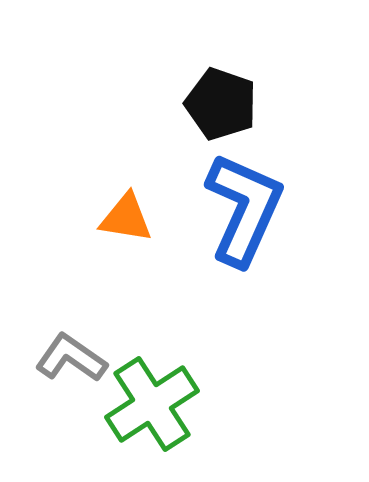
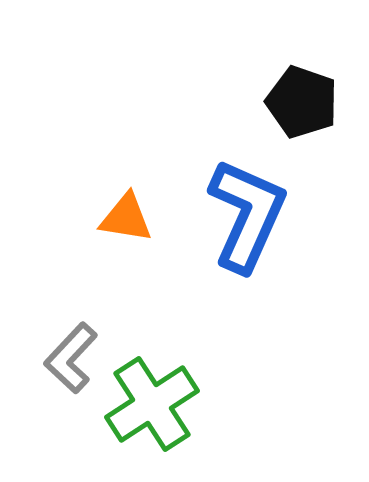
black pentagon: moved 81 px right, 2 px up
blue L-shape: moved 3 px right, 6 px down
gray L-shape: rotated 82 degrees counterclockwise
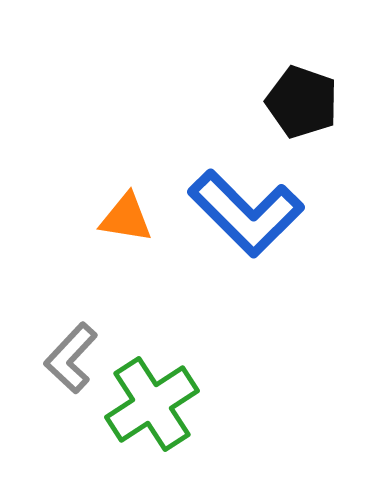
blue L-shape: moved 1 px left, 2 px up; rotated 111 degrees clockwise
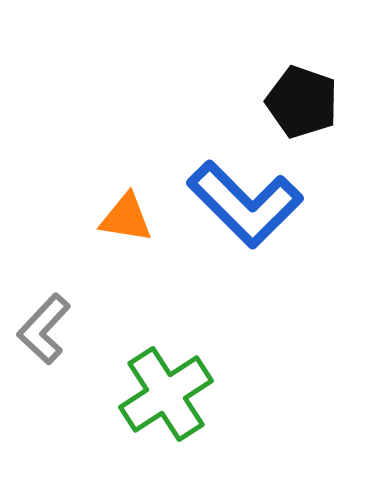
blue L-shape: moved 1 px left, 9 px up
gray L-shape: moved 27 px left, 29 px up
green cross: moved 14 px right, 10 px up
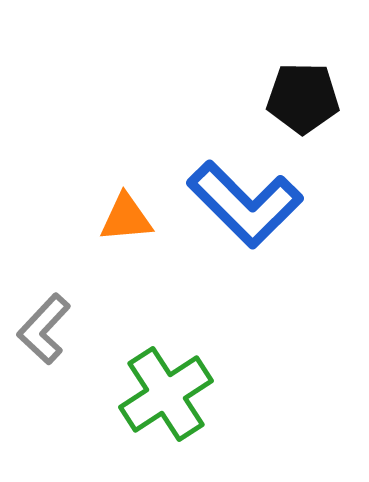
black pentagon: moved 1 px right, 4 px up; rotated 18 degrees counterclockwise
orange triangle: rotated 14 degrees counterclockwise
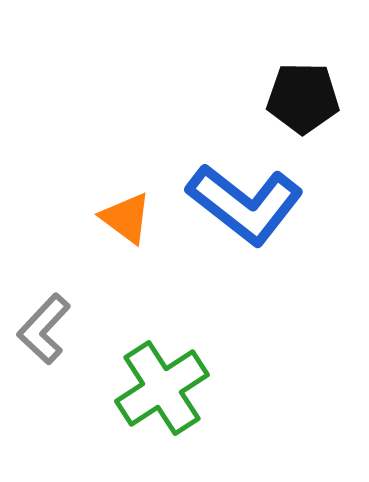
blue L-shape: rotated 7 degrees counterclockwise
orange triangle: rotated 42 degrees clockwise
green cross: moved 4 px left, 6 px up
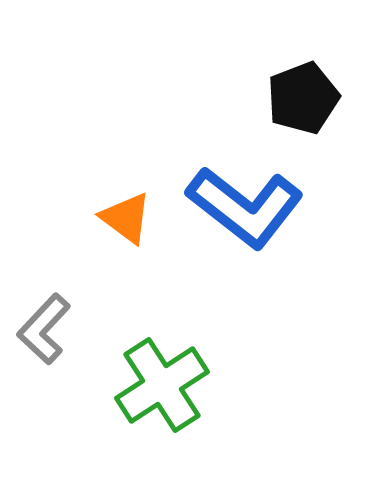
black pentagon: rotated 22 degrees counterclockwise
blue L-shape: moved 3 px down
green cross: moved 3 px up
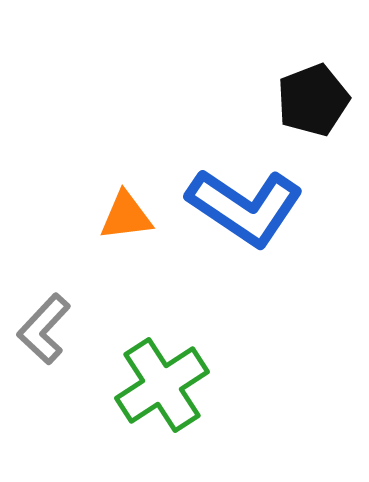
black pentagon: moved 10 px right, 2 px down
blue L-shape: rotated 4 degrees counterclockwise
orange triangle: moved 2 px up; rotated 44 degrees counterclockwise
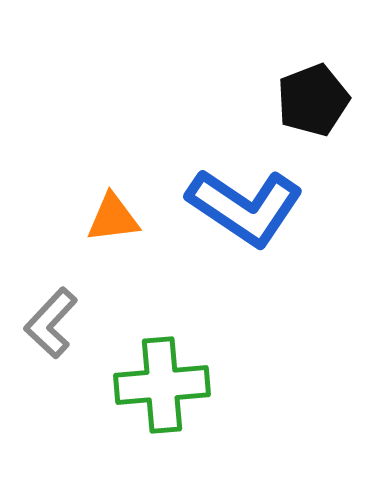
orange triangle: moved 13 px left, 2 px down
gray L-shape: moved 7 px right, 6 px up
green cross: rotated 28 degrees clockwise
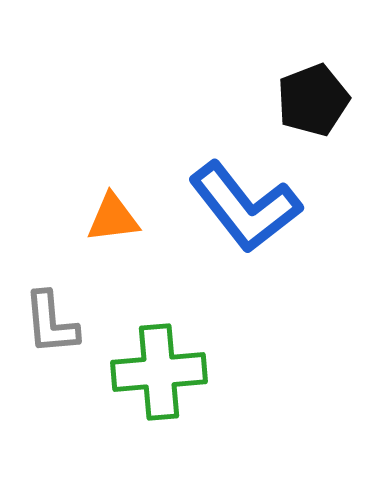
blue L-shape: rotated 18 degrees clockwise
gray L-shape: rotated 48 degrees counterclockwise
green cross: moved 3 px left, 13 px up
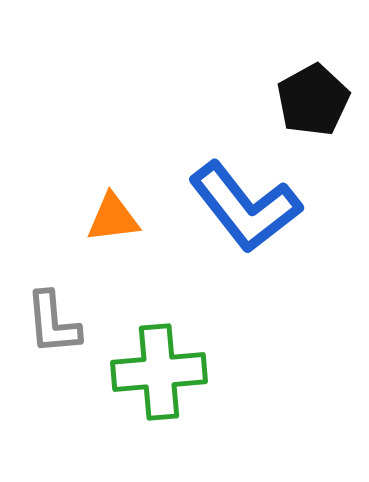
black pentagon: rotated 8 degrees counterclockwise
gray L-shape: moved 2 px right
